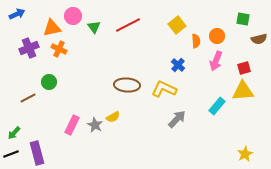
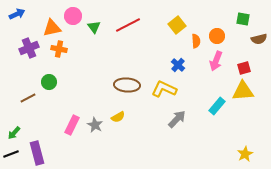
orange cross: rotated 14 degrees counterclockwise
yellow semicircle: moved 5 px right
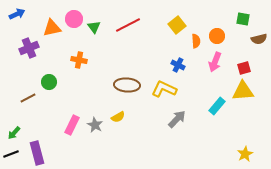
pink circle: moved 1 px right, 3 px down
orange cross: moved 20 px right, 11 px down
pink arrow: moved 1 px left, 1 px down
blue cross: rotated 16 degrees counterclockwise
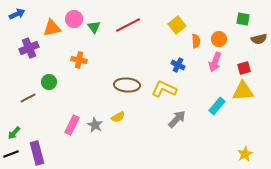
orange circle: moved 2 px right, 3 px down
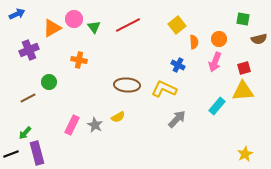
orange triangle: rotated 18 degrees counterclockwise
orange semicircle: moved 2 px left, 1 px down
purple cross: moved 2 px down
green arrow: moved 11 px right
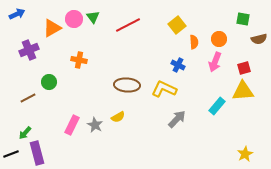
green triangle: moved 1 px left, 10 px up
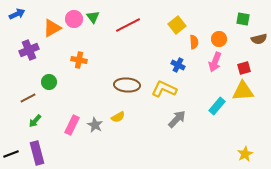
green arrow: moved 10 px right, 12 px up
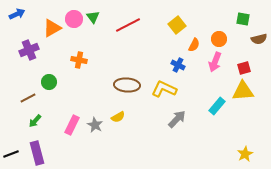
orange semicircle: moved 3 px down; rotated 32 degrees clockwise
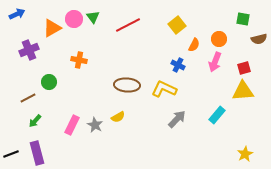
cyan rectangle: moved 9 px down
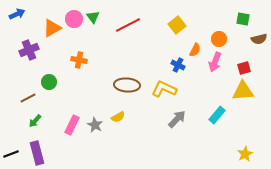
orange semicircle: moved 1 px right, 5 px down
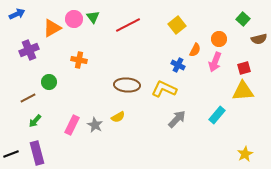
green square: rotated 32 degrees clockwise
